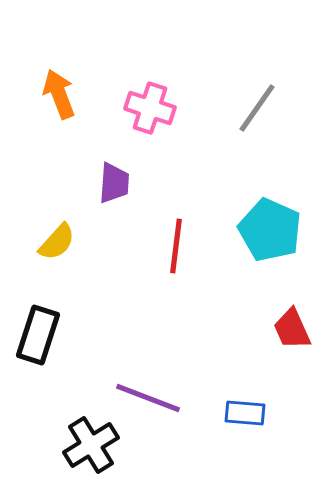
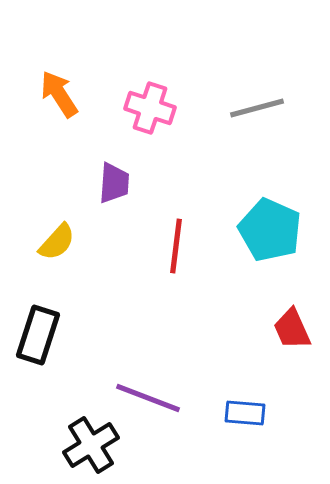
orange arrow: rotated 12 degrees counterclockwise
gray line: rotated 40 degrees clockwise
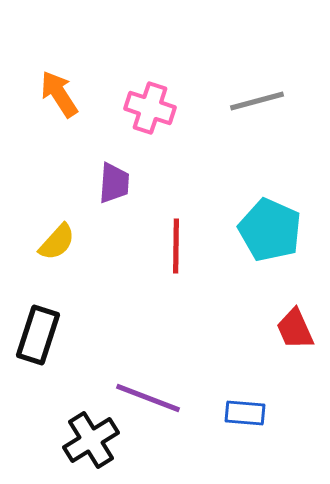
gray line: moved 7 px up
red line: rotated 6 degrees counterclockwise
red trapezoid: moved 3 px right
black cross: moved 5 px up
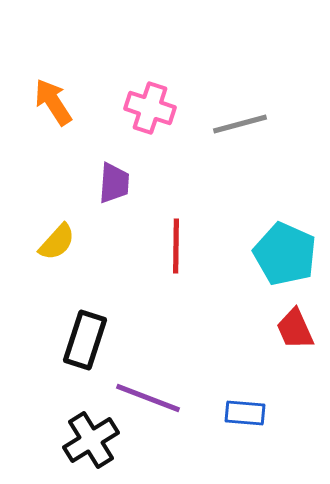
orange arrow: moved 6 px left, 8 px down
gray line: moved 17 px left, 23 px down
cyan pentagon: moved 15 px right, 24 px down
black rectangle: moved 47 px right, 5 px down
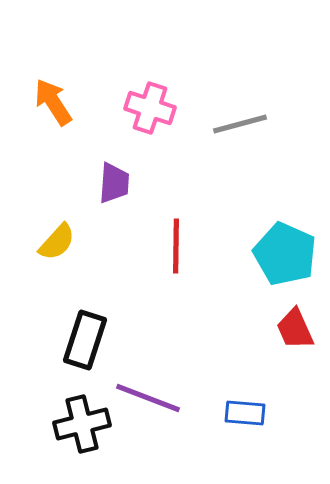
black cross: moved 9 px left, 16 px up; rotated 18 degrees clockwise
